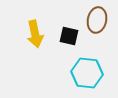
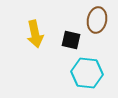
black square: moved 2 px right, 4 px down
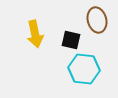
brown ellipse: rotated 25 degrees counterclockwise
cyan hexagon: moved 3 px left, 4 px up
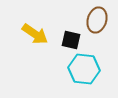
brown ellipse: rotated 30 degrees clockwise
yellow arrow: rotated 44 degrees counterclockwise
